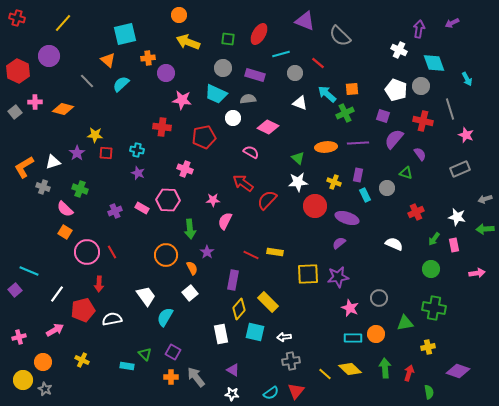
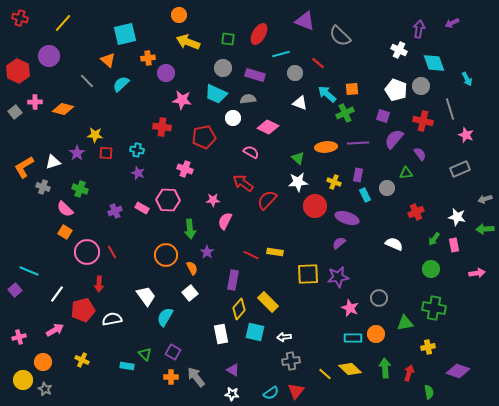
red cross at (17, 18): moved 3 px right
green triangle at (406, 173): rotated 24 degrees counterclockwise
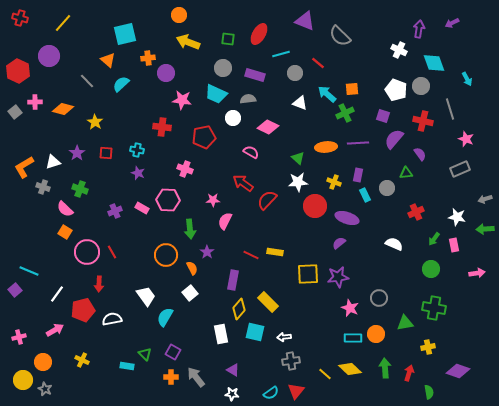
yellow star at (95, 135): moved 13 px up; rotated 28 degrees clockwise
pink star at (466, 135): moved 4 px down
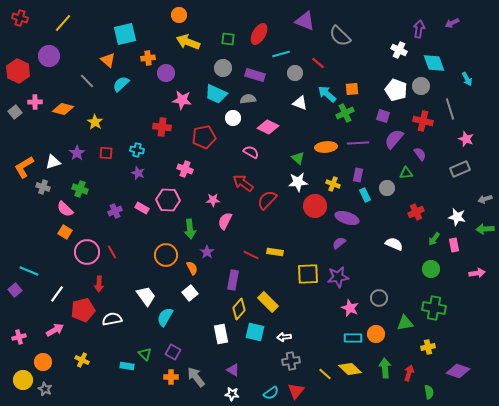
yellow cross at (334, 182): moved 1 px left, 2 px down
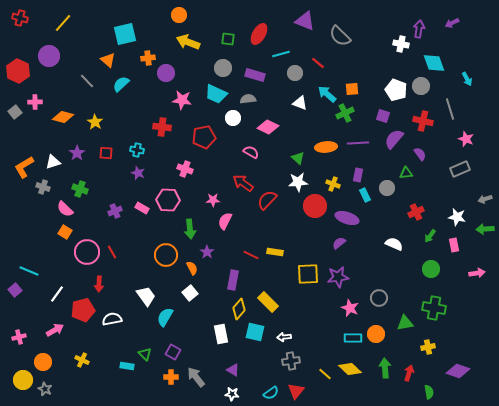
white cross at (399, 50): moved 2 px right, 6 px up; rotated 14 degrees counterclockwise
orange diamond at (63, 109): moved 8 px down
green arrow at (434, 239): moved 4 px left, 3 px up
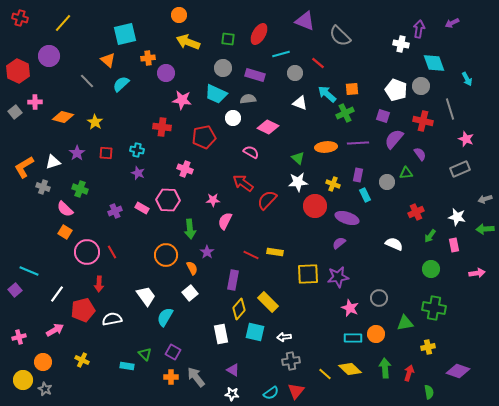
gray circle at (387, 188): moved 6 px up
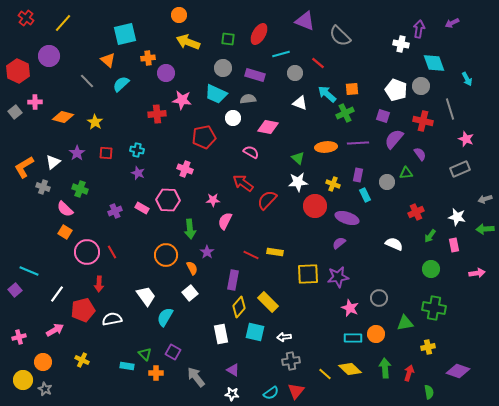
red cross at (20, 18): moved 6 px right; rotated 21 degrees clockwise
red cross at (162, 127): moved 5 px left, 13 px up; rotated 12 degrees counterclockwise
pink diamond at (268, 127): rotated 15 degrees counterclockwise
white triangle at (53, 162): rotated 21 degrees counterclockwise
yellow diamond at (239, 309): moved 2 px up
orange cross at (171, 377): moved 15 px left, 4 px up
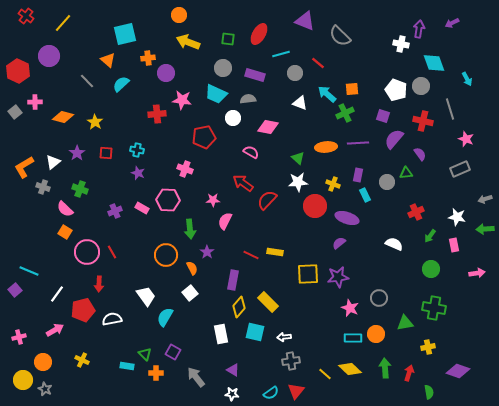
red cross at (26, 18): moved 2 px up
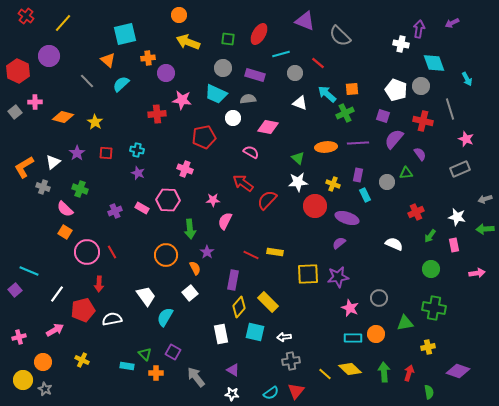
orange semicircle at (192, 268): moved 3 px right
green arrow at (385, 368): moved 1 px left, 4 px down
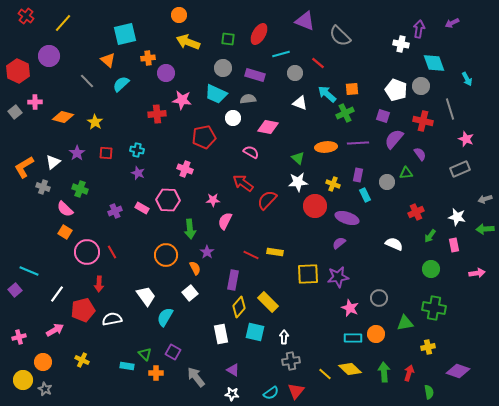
white arrow at (284, 337): rotated 96 degrees clockwise
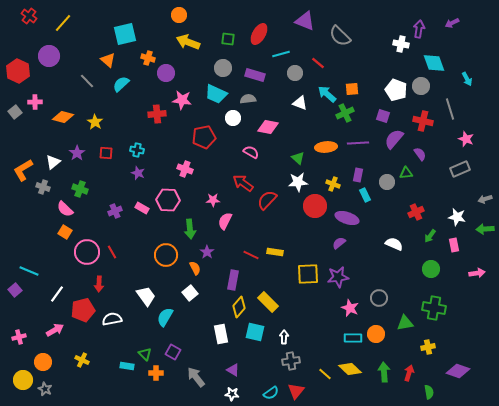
red cross at (26, 16): moved 3 px right
orange cross at (148, 58): rotated 24 degrees clockwise
orange L-shape at (24, 167): moved 1 px left, 3 px down
